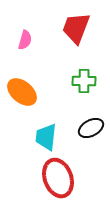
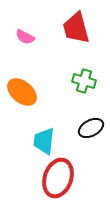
red trapezoid: rotated 36 degrees counterclockwise
pink semicircle: moved 3 px up; rotated 102 degrees clockwise
green cross: rotated 15 degrees clockwise
cyan trapezoid: moved 2 px left, 4 px down
red ellipse: rotated 39 degrees clockwise
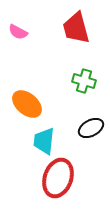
pink semicircle: moved 7 px left, 5 px up
orange ellipse: moved 5 px right, 12 px down
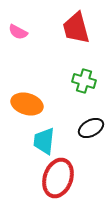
orange ellipse: rotated 24 degrees counterclockwise
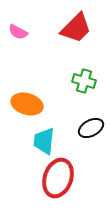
red trapezoid: rotated 120 degrees counterclockwise
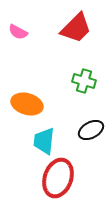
black ellipse: moved 2 px down
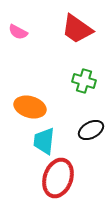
red trapezoid: moved 1 px right, 1 px down; rotated 80 degrees clockwise
orange ellipse: moved 3 px right, 3 px down
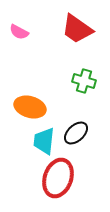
pink semicircle: moved 1 px right
black ellipse: moved 15 px left, 3 px down; rotated 15 degrees counterclockwise
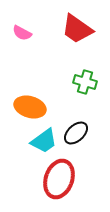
pink semicircle: moved 3 px right, 1 px down
green cross: moved 1 px right, 1 px down
cyan trapezoid: rotated 132 degrees counterclockwise
red ellipse: moved 1 px right, 1 px down
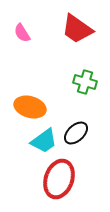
pink semicircle: rotated 30 degrees clockwise
